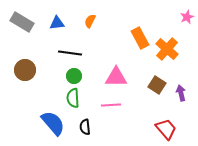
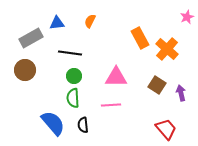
gray rectangle: moved 9 px right, 16 px down; rotated 60 degrees counterclockwise
black semicircle: moved 2 px left, 2 px up
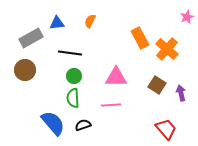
black semicircle: rotated 77 degrees clockwise
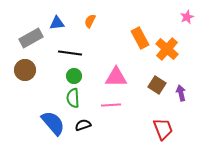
red trapezoid: moved 3 px left; rotated 20 degrees clockwise
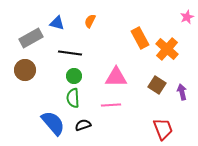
blue triangle: rotated 21 degrees clockwise
purple arrow: moved 1 px right, 1 px up
